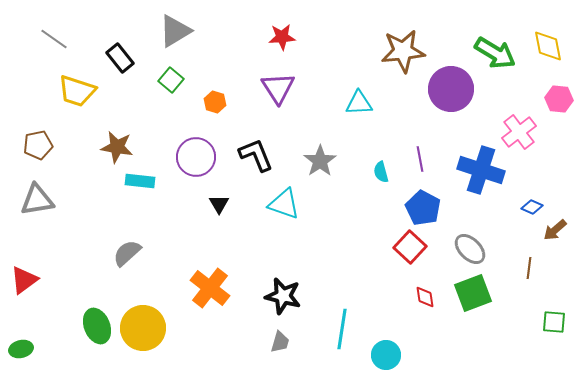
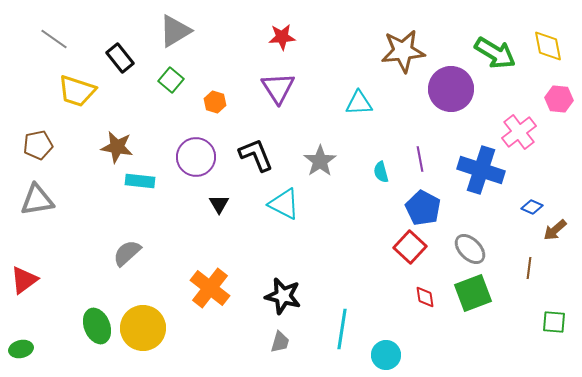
cyan triangle at (284, 204): rotated 8 degrees clockwise
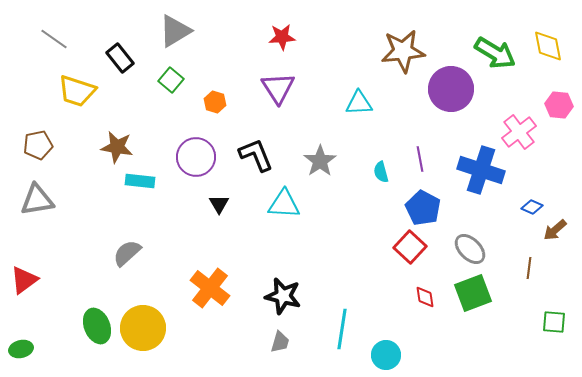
pink hexagon at (559, 99): moved 6 px down
cyan triangle at (284, 204): rotated 24 degrees counterclockwise
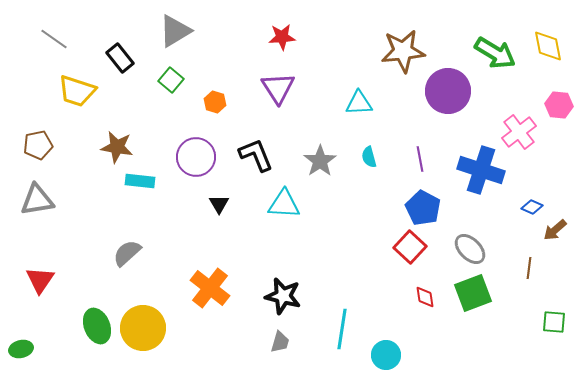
purple circle at (451, 89): moved 3 px left, 2 px down
cyan semicircle at (381, 172): moved 12 px left, 15 px up
red triangle at (24, 280): moved 16 px right; rotated 20 degrees counterclockwise
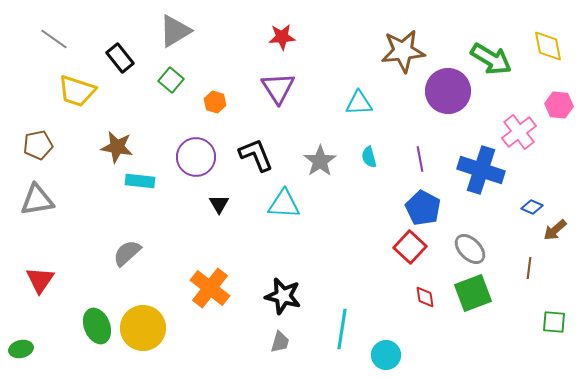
green arrow at (495, 53): moved 4 px left, 6 px down
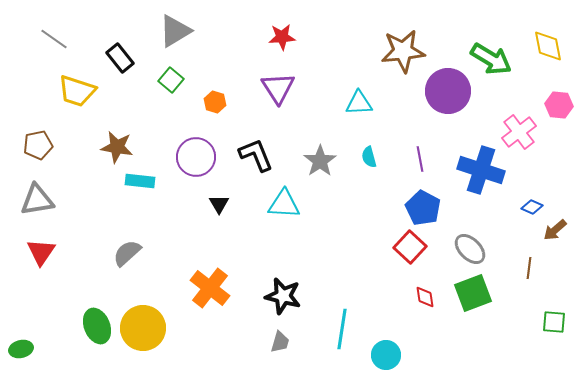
red triangle at (40, 280): moved 1 px right, 28 px up
